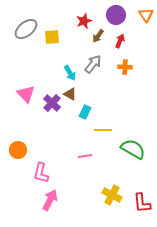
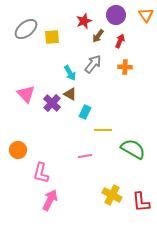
red L-shape: moved 1 px left, 1 px up
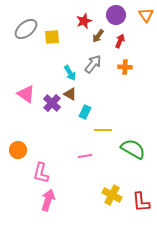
pink triangle: rotated 12 degrees counterclockwise
pink arrow: moved 2 px left; rotated 10 degrees counterclockwise
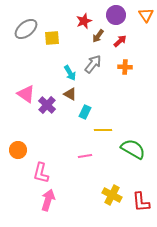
yellow square: moved 1 px down
red arrow: rotated 24 degrees clockwise
purple cross: moved 5 px left, 2 px down
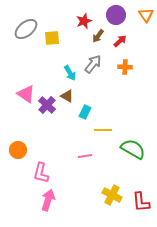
brown triangle: moved 3 px left, 2 px down
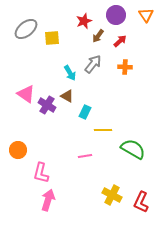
purple cross: rotated 12 degrees counterclockwise
red L-shape: rotated 30 degrees clockwise
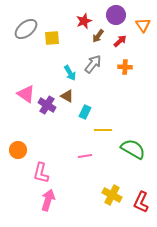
orange triangle: moved 3 px left, 10 px down
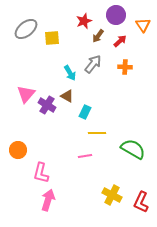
pink triangle: rotated 36 degrees clockwise
yellow line: moved 6 px left, 3 px down
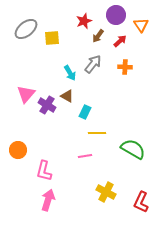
orange triangle: moved 2 px left
pink L-shape: moved 3 px right, 2 px up
yellow cross: moved 6 px left, 3 px up
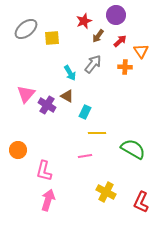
orange triangle: moved 26 px down
